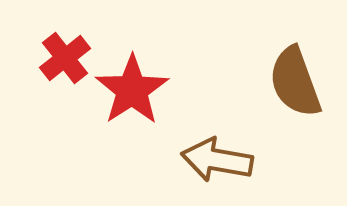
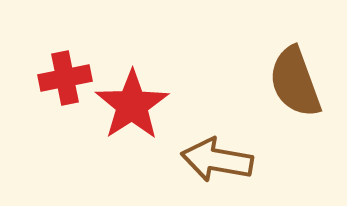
red cross: moved 20 px down; rotated 27 degrees clockwise
red star: moved 15 px down
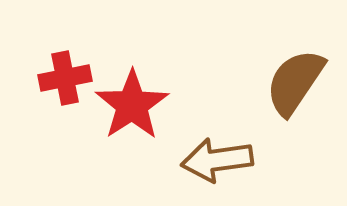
brown semicircle: rotated 54 degrees clockwise
brown arrow: rotated 18 degrees counterclockwise
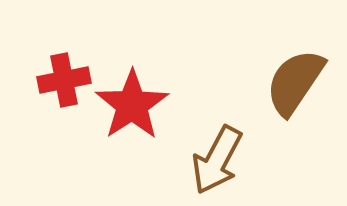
red cross: moved 1 px left, 2 px down
brown arrow: rotated 54 degrees counterclockwise
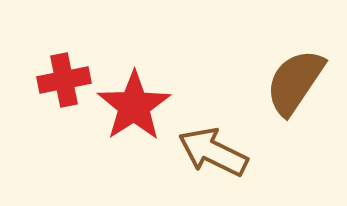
red star: moved 2 px right, 1 px down
brown arrow: moved 4 px left, 8 px up; rotated 88 degrees clockwise
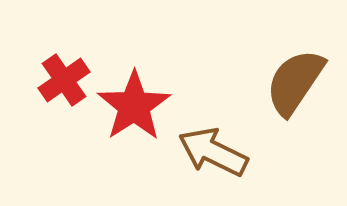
red cross: rotated 24 degrees counterclockwise
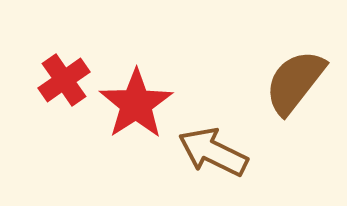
brown semicircle: rotated 4 degrees clockwise
red star: moved 2 px right, 2 px up
